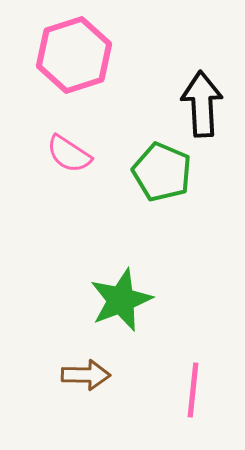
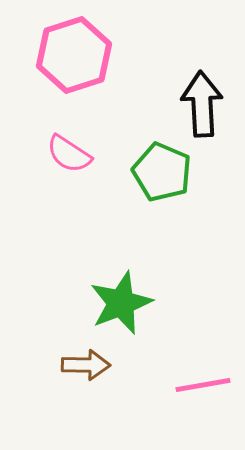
green star: moved 3 px down
brown arrow: moved 10 px up
pink line: moved 10 px right, 5 px up; rotated 74 degrees clockwise
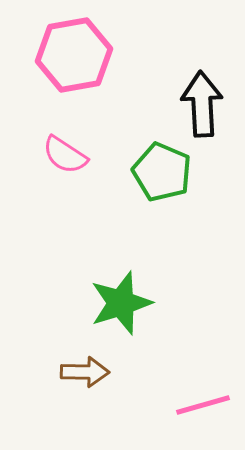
pink hexagon: rotated 8 degrees clockwise
pink semicircle: moved 4 px left, 1 px down
green star: rotated 4 degrees clockwise
brown arrow: moved 1 px left, 7 px down
pink line: moved 20 px down; rotated 6 degrees counterclockwise
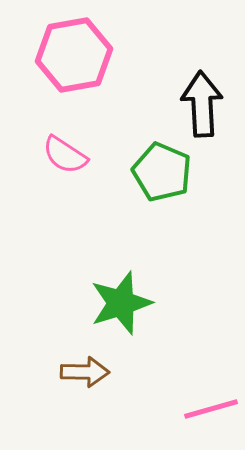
pink line: moved 8 px right, 4 px down
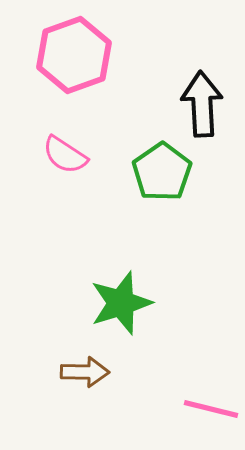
pink hexagon: rotated 10 degrees counterclockwise
green pentagon: rotated 14 degrees clockwise
pink line: rotated 30 degrees clockwise
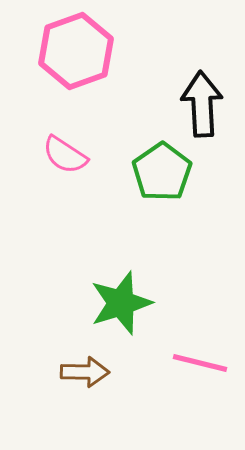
pink hexagon: moved 2 px right, 4 px up
pink line: moved 11 px left, 46 px up
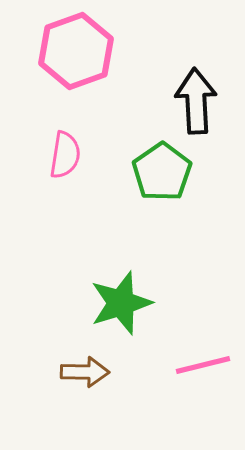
black arrow: moved 6 px left, 3 px up
pink semicircle: rotated 114 degrees counterclockwise
pink line: moved 3 px right, 2 px down; rotated 28 degrees counterclockwise
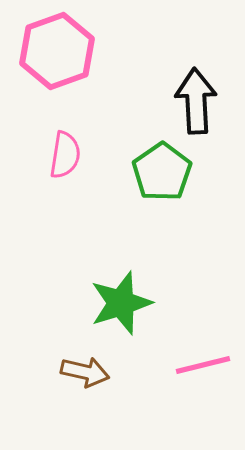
pink hexagon: moved 19 px left
brown arrow: rotated 12 degrees clockwise
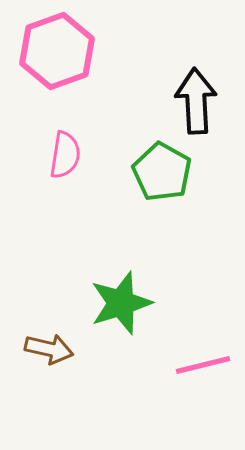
green pentagon: rotated 8 degrees counterclockwise
brown arrow: moved 36 px left, 23 px up
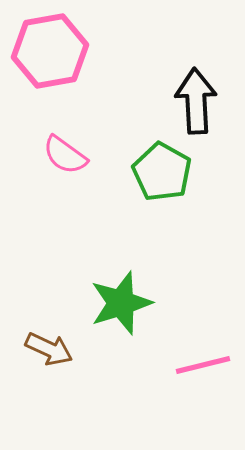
pink hexagon: moved 7 px left; rotated 10 degrees clockwise
pink semicircle: rotated 117 degrees clockwise
brown arrow: rotated 12 degrees clockwise
